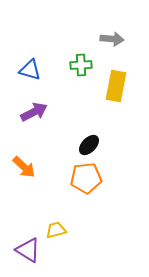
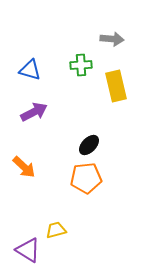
yellow rectangle: rotated 24 degrees counterclockwise
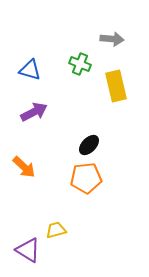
green cross: moved 1 px left, 1 px up; rotated 25 degrees clockwise
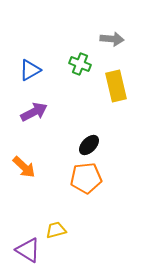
blue triangle: rotated 45 degrees counterclockwise
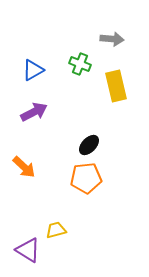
blue triangle: moved 3 px right
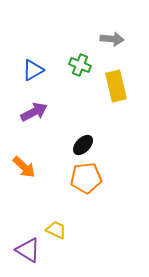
green cross: moved 1 px down
black ellipse: moved 6 px left
yellow trapezoid: rotated 40 degrees clockwise
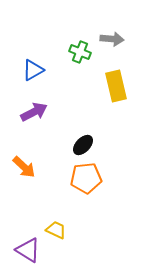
green cross: moved 13 px up
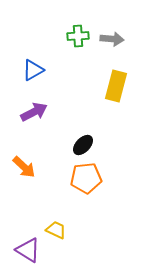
green cross: moved 2 px left, 16 px up; rotated 25 degrees counterclockwise
yellow rectangle: rotated 28 degrees clockwise
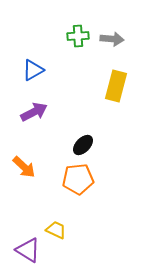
orange pentagon: moved 8 px left, 1 px down
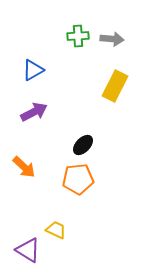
yellow rectangle: moved 1 px left; rotated 12 degrees clockwise
